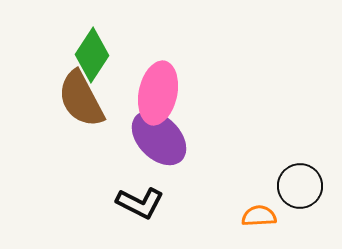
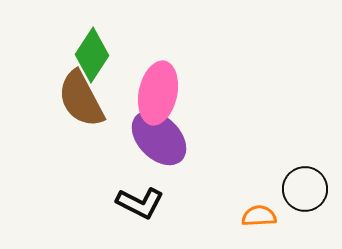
black circle: moved 5 px right, 3 px down
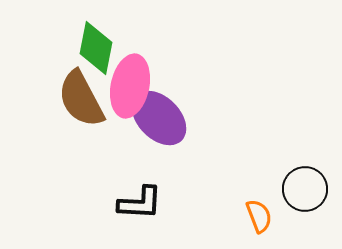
green diamond: moved 4 px right, 7 px up; rotated 22 degrees counterclockwise
pink ellipse: moved 28 px left, 7 px up
purple ellipse: moved 20 px up
black L-shape: rotated 24 degrees counterclockwise
orange semicircle: rotated 72 degrees clockwise
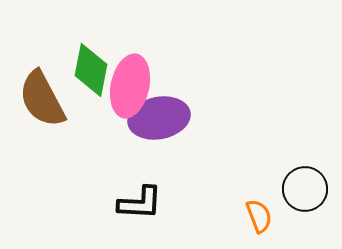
green diamond: moved 5 px left, 22 px down
brown semicircle: moved 39 px left
purple ellipse: rotated 56 degrees counterclockwise
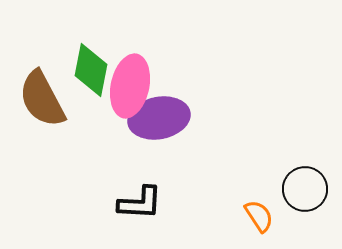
orange semicircle: rotated 12 degrees counterclockwise
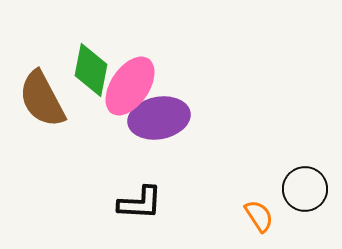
pink ellipse: rotated 22 degrees clockwise
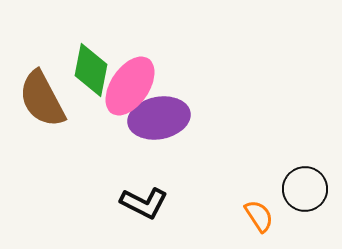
black L-shape: moved 4 px right; rotated 24 degrees clockwise
